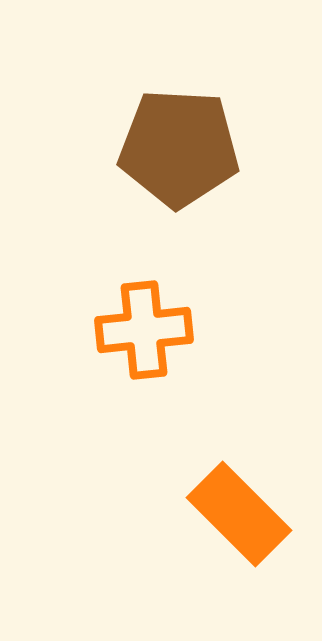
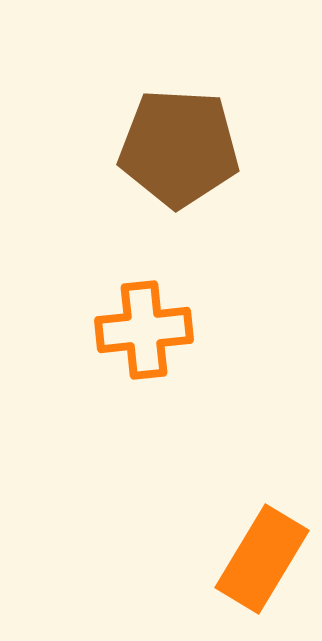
orange rectangle: moved 23 px right, 45 px down; rotated 76 degrees clockwise
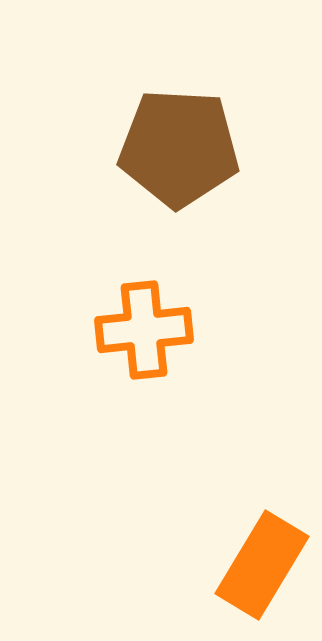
orange rectangle: moved 6 px down
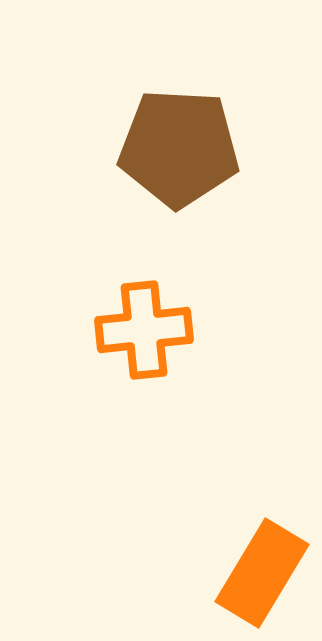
orange rectangle: moved 8 px down
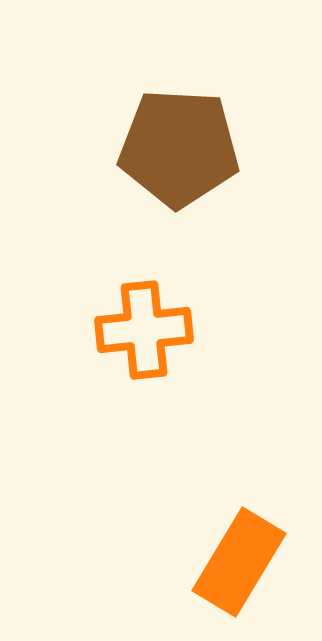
orange rectangle: moved 23 px left, 11 px up
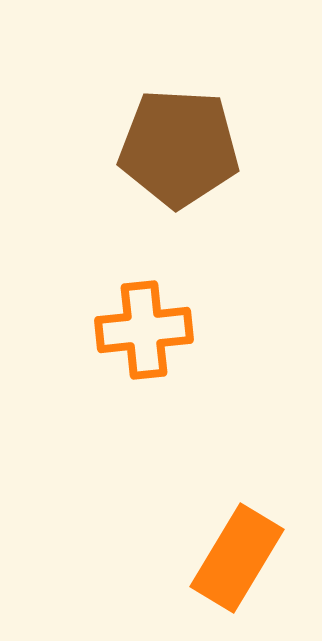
orange rectangle: moved 2 px left, 4 px up
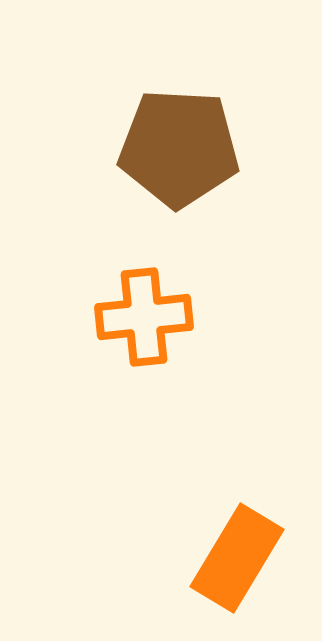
orange cross: moved 13 px up
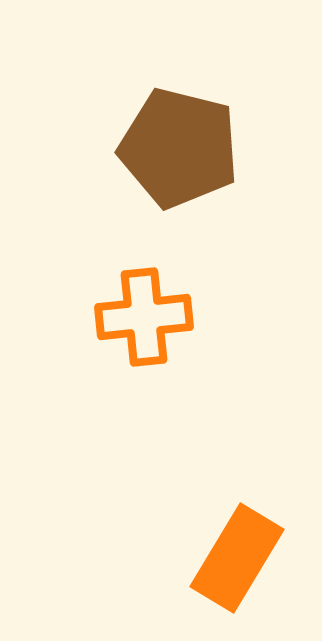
brown pentagon: rotated 11 degrees clockwise
